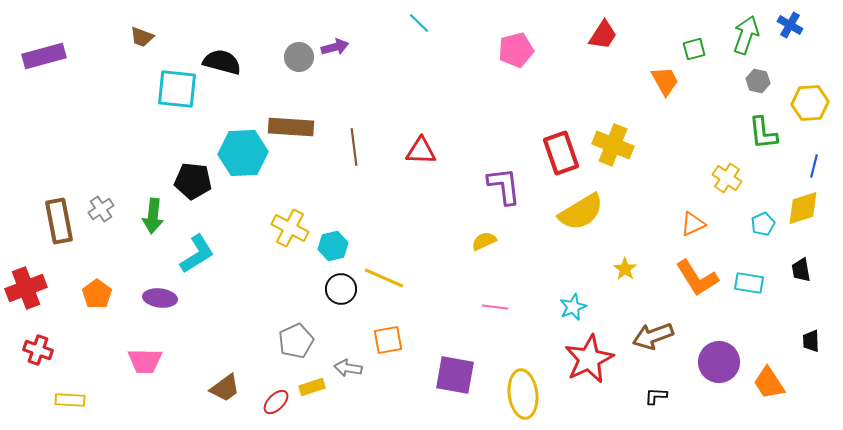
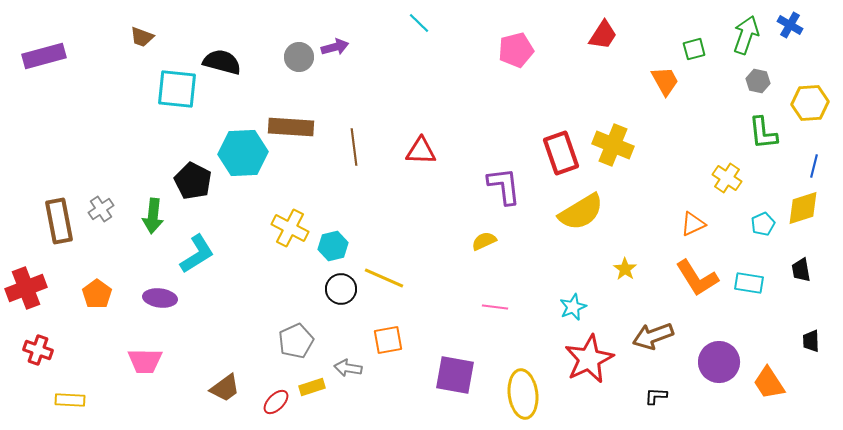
black pentagon at (193, 181): rotated 21 degrees clockwise
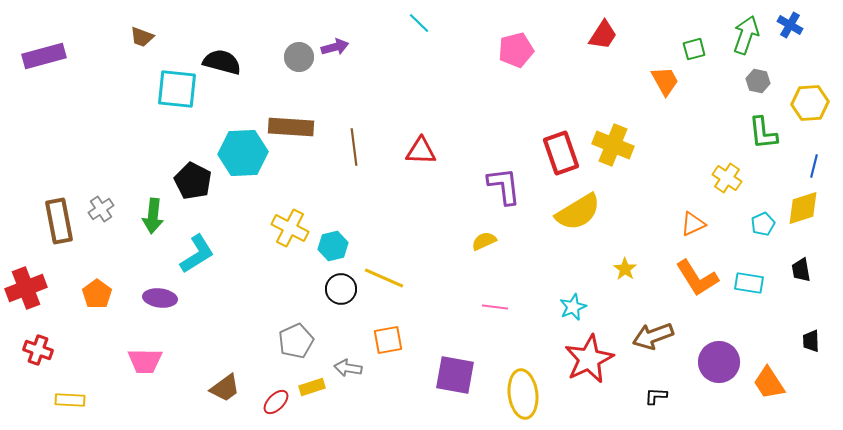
yellow semicircle at (581, 212): moved 3 px left
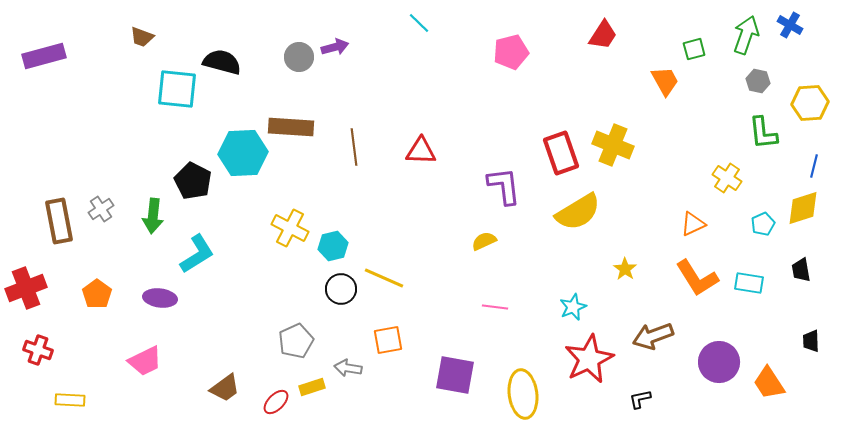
pink pentagon at (516, 50): moved 5 px left, 2 px down
pink trapezoid at (145, 361): rotated 27 degrees counterclockwise
black L-shape at (656, 396): moved 16 px left, 3 px down; rotated 15 degrees counterclockwise
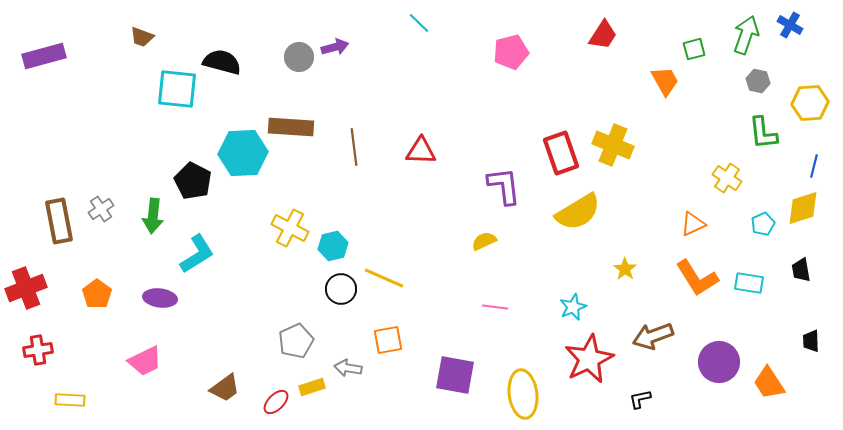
red cross at (38, 350): rotated 28 degrees counterclockwise
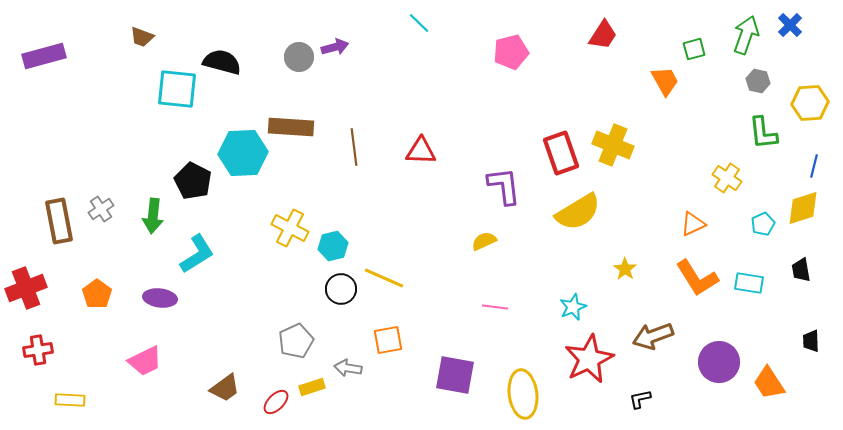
blue cross at (790, 25): rotated 15 degrees clockwise
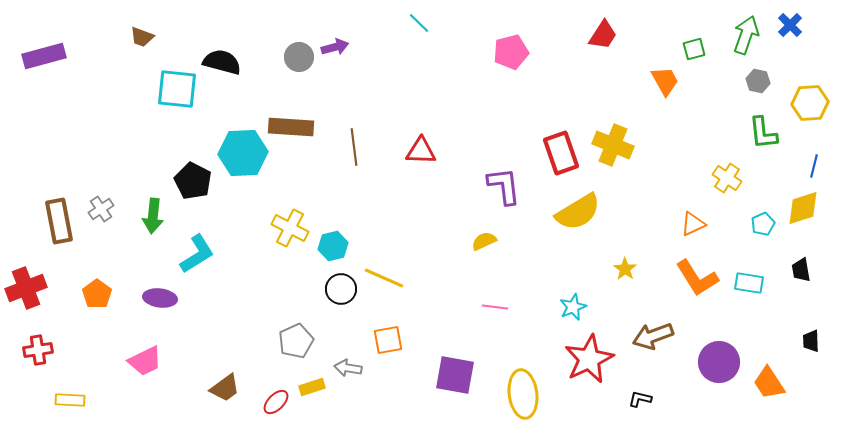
black L-shape at (640, 399): rotated 25 degrees clockwise
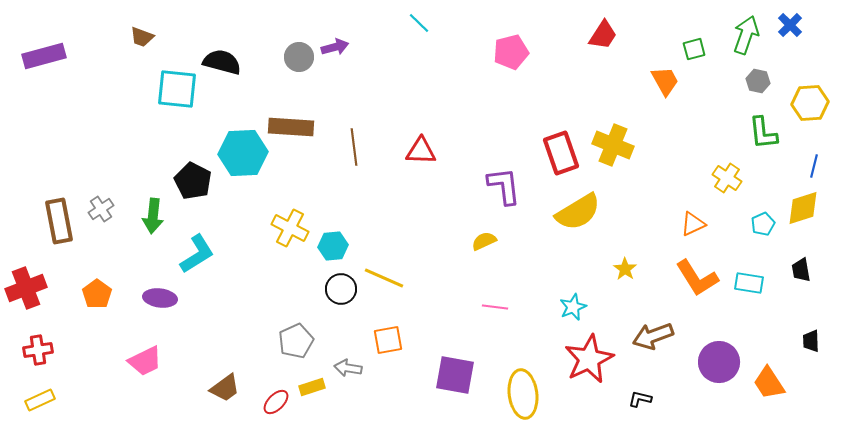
cyan hexagon at (333, 246): rotated 8 degrees clockwise
yellow rectangle at (70, 400): moved 30 px left; rotated 28 degrees counterclockwise
